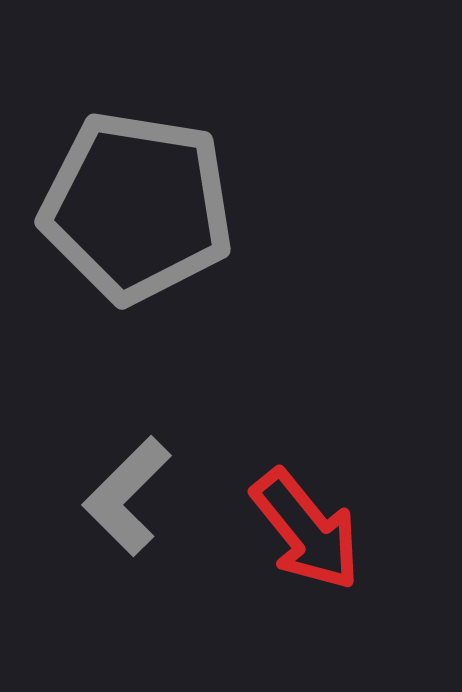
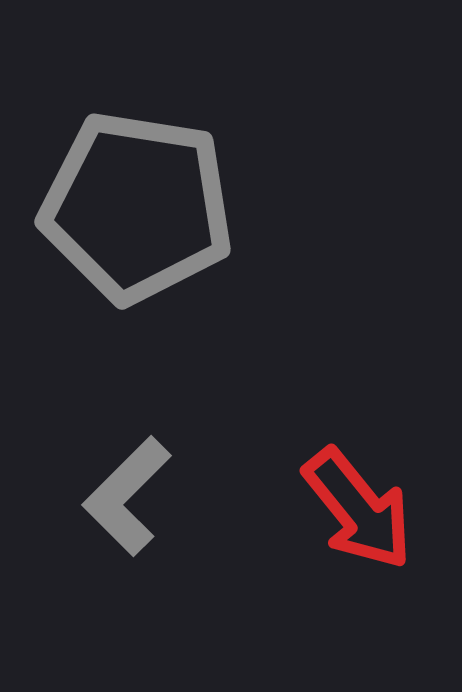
red arrow: moved 52 px right, 21 px up
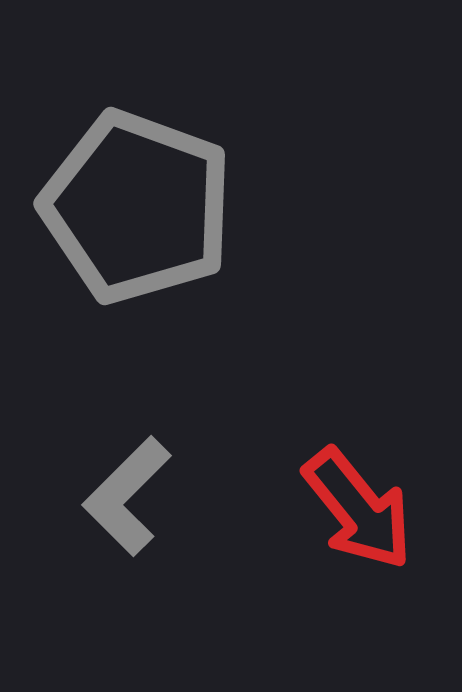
gray pentagon: rotated 11 degrees clockwise
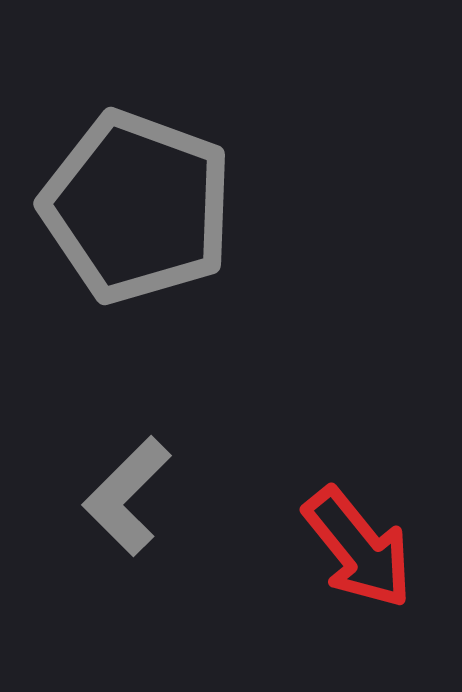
red arrow: moved 39 px down
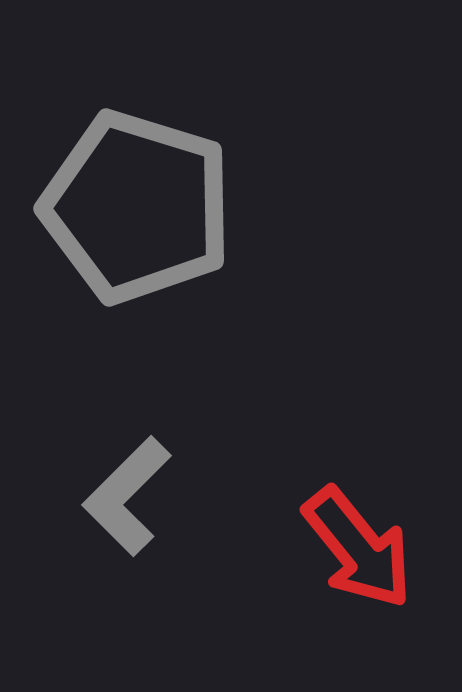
gray pentagon: rotated 3 degrees counterclockwise
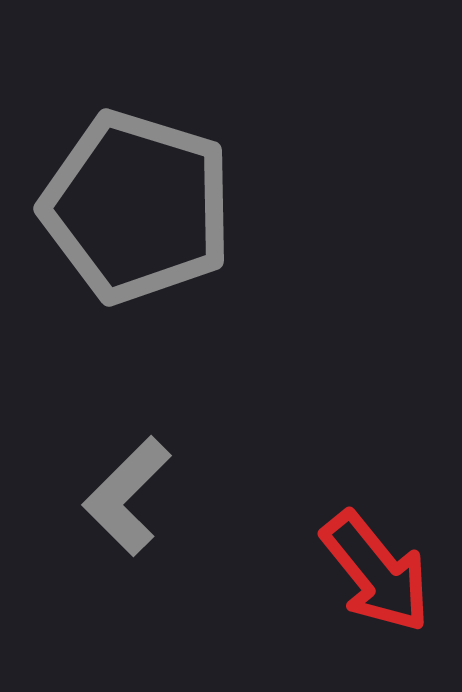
red arrow: moved 18 px right, 24 px down
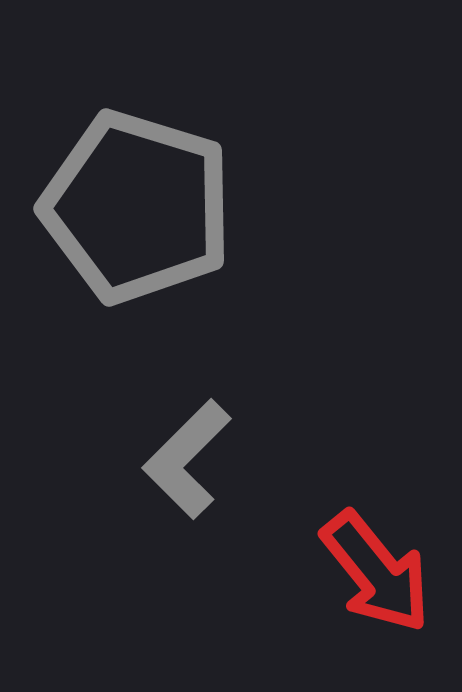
gray L-shape: moved 60 px right, 37 px up
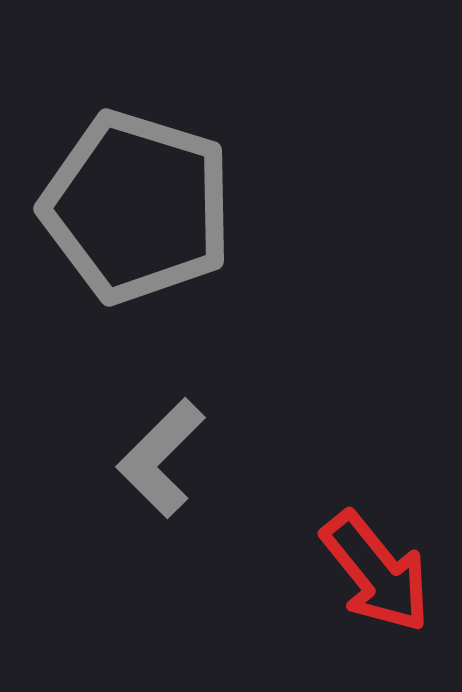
gray L-shape: moved 26 px left, 1 px up
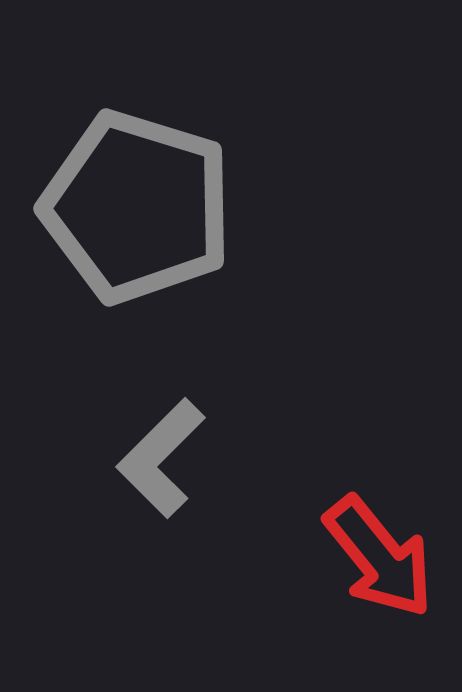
red arrow: moved 3 px right, 15 px up
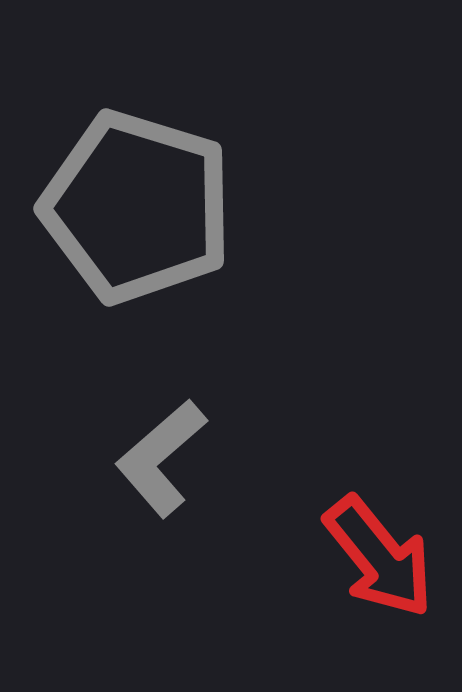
gray L-shape: rotated 4 degrees clockwise
